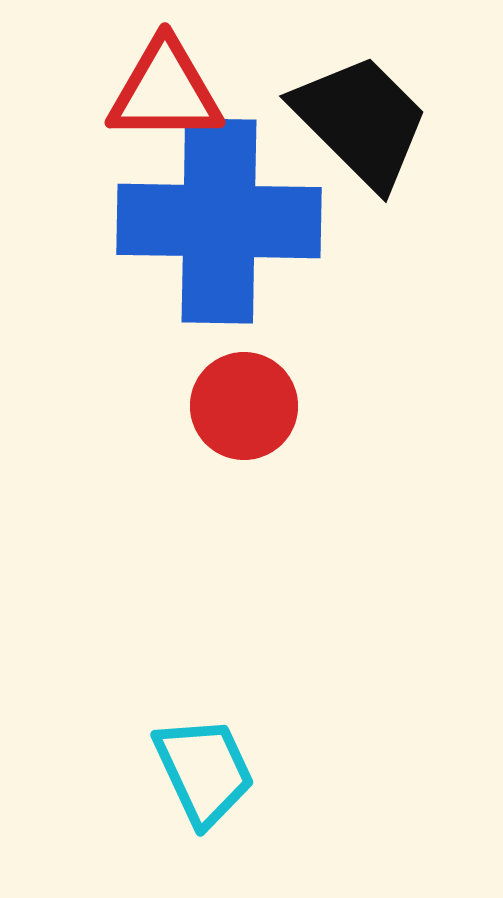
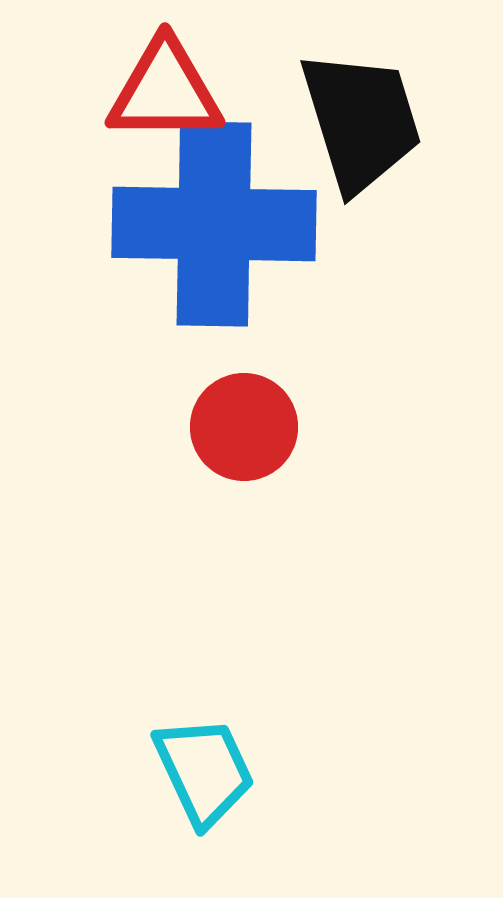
black trapezoid: rotated 28 degrees clockwise
blue cross: moved 5 px left, 3 px down
red circle: moved 21 px down
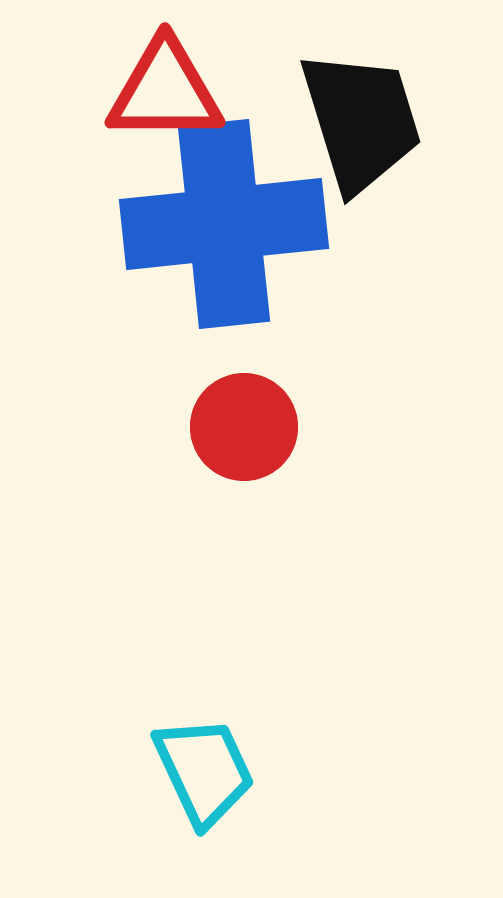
blue cross: moved 10 px right; rotated 7 degrees counterclockwise
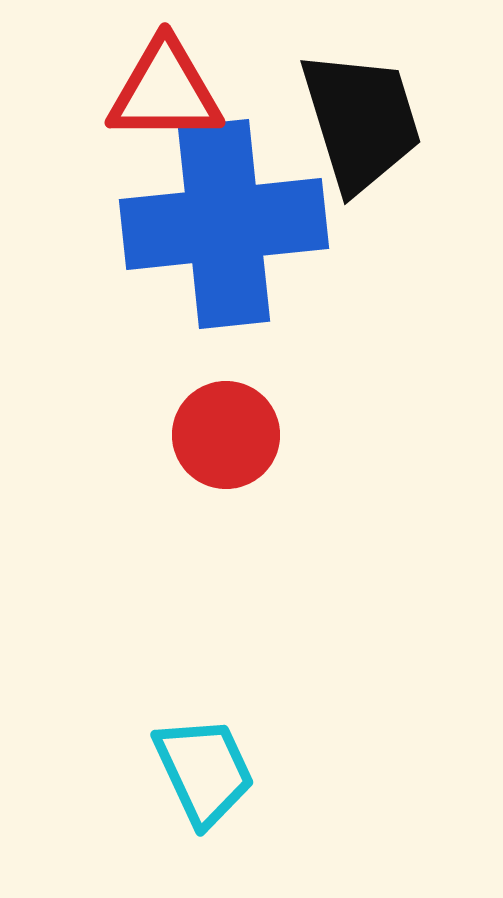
red circle: moved 18 px left, 8 px down
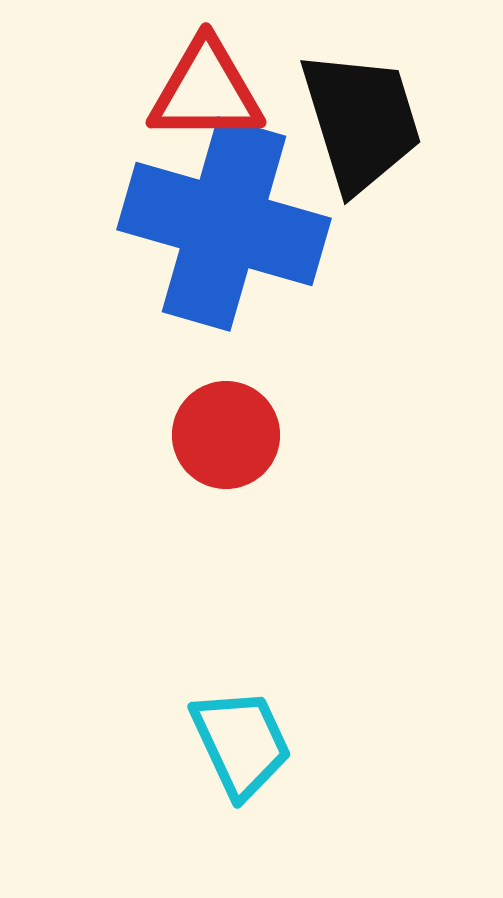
red triangle: moved 41 px right
blue cross: rotated 22 degrees clockwise
cyan trapezoid: moved 37 px right, 28 px up
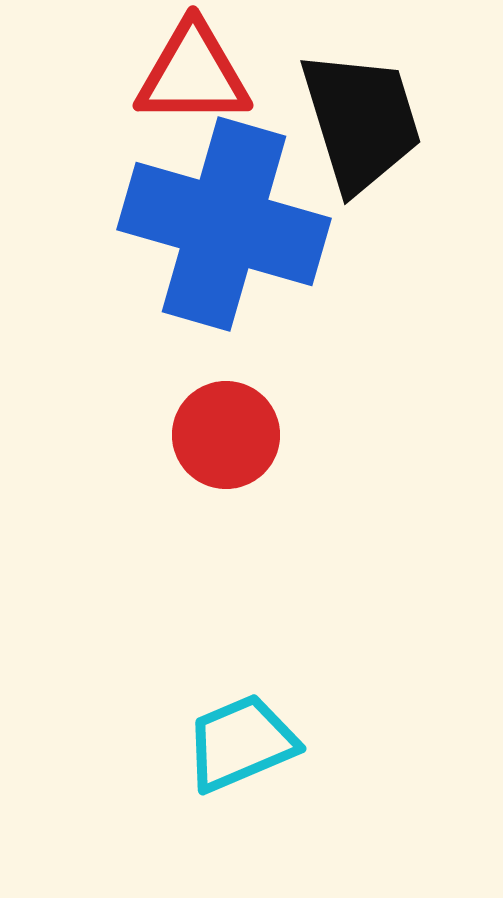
red triangle: moved 13 px left, 17 px up
cyan trapezoid: rotated 88 degrees counterclockwise
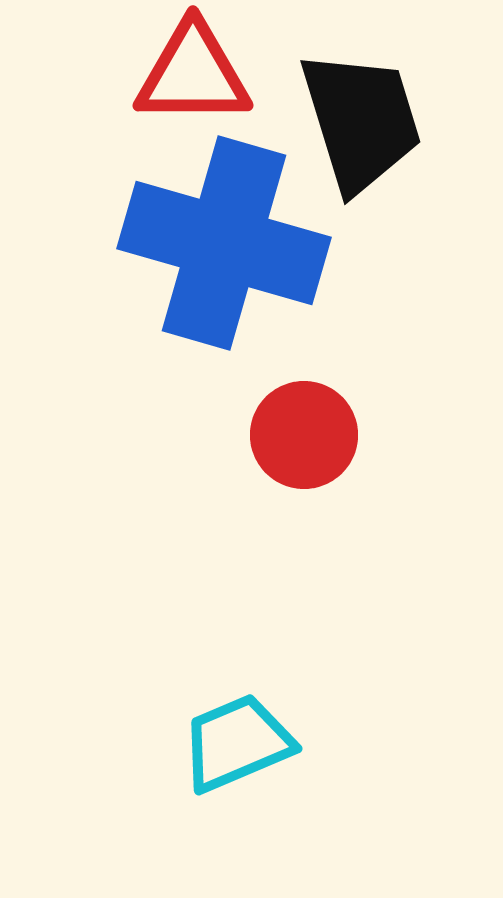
blue cross: moved 19 px down
red circle: moved 78 px right
cyan trapezoid: moved 4 px left
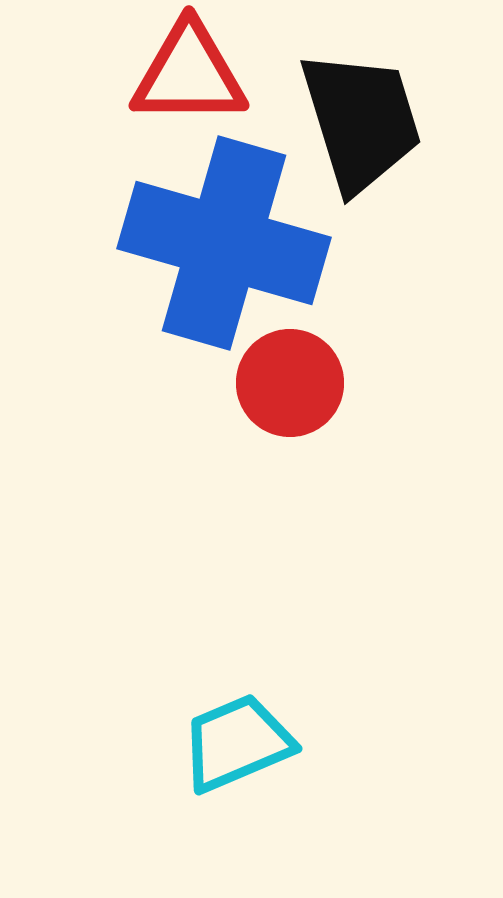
red triangle: moved 4 px left
red circle: moved 14 px left, 52 px up
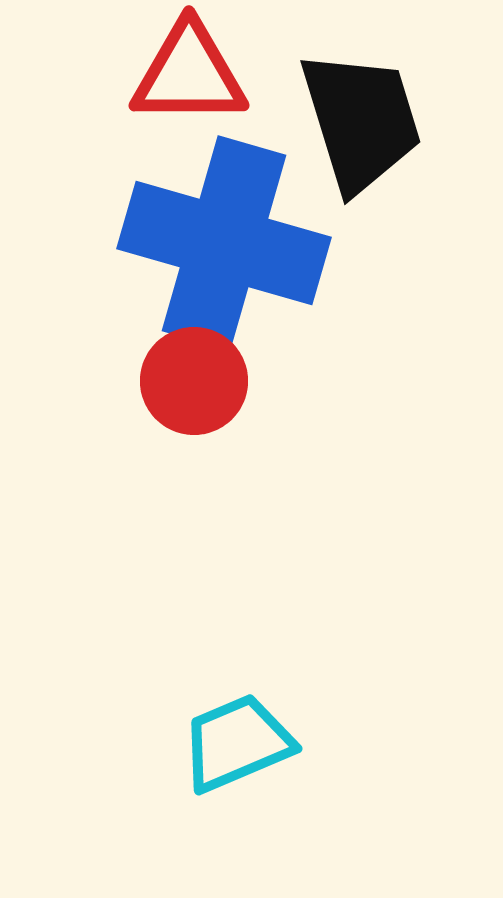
red circle: moved 96 px left, 2 px up
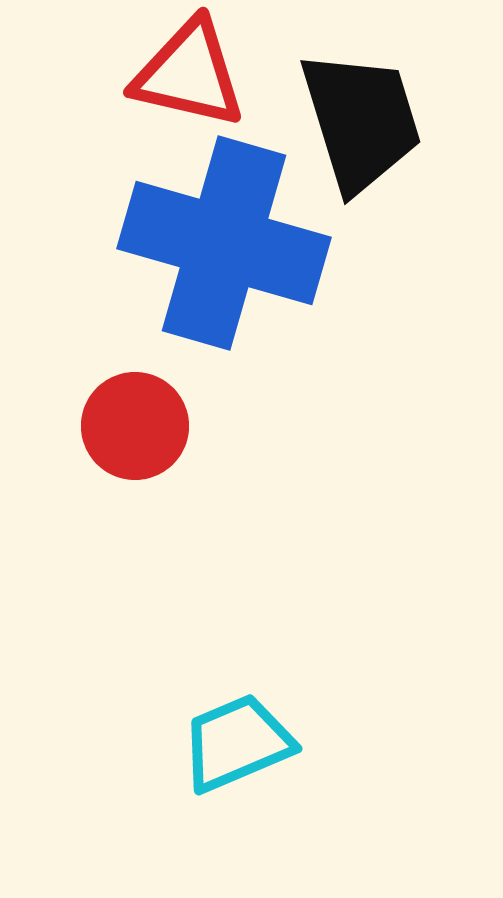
red triangle: rotated 13 degrees clockwise
red circle: moved 59 px left, 45 px down
